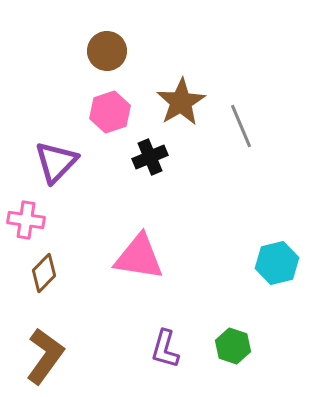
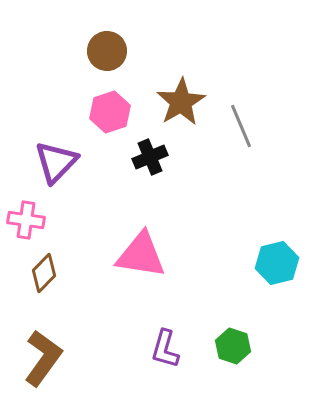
pink triangle: moved 2 px right, 2 px up
brown L-shape: moved 2 px left, 2 px down
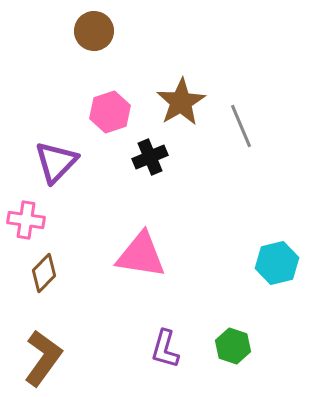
brown circle: moved 13 px left, 20 px up
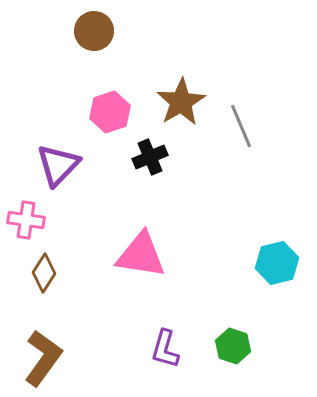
purple triangle: moved 2 px right, 3 px down
brown diamond: rotated 12 degrees counterclockwise
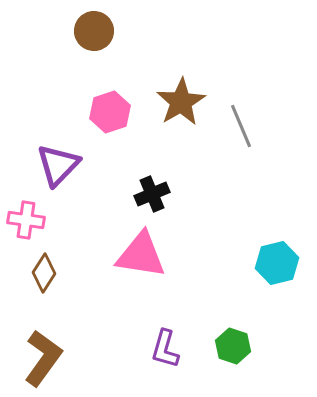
black cross: moved 2 px right, 37 px down
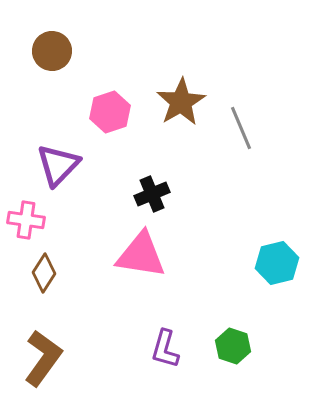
brown circle: moved 42 px left, 20 px down
gray line: moved 2 px down
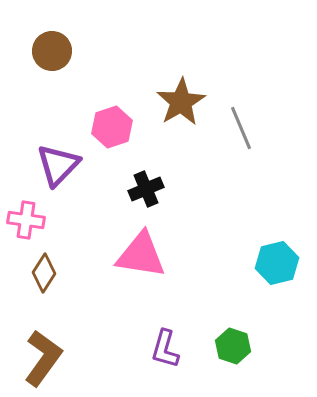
pink hexagon: moved 2 px right, 15 px down
black cross: moved 6 px left, 5 px up
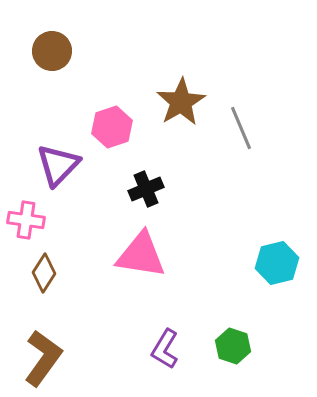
purple L-shape: rotated 15 degrees clockwise
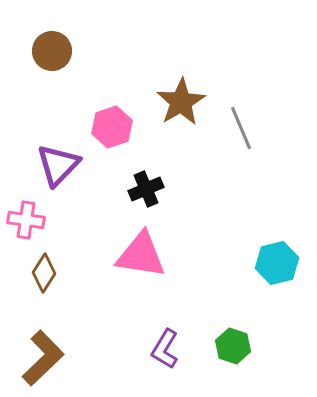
brown L-shape: rotated 10 degrees clockwise
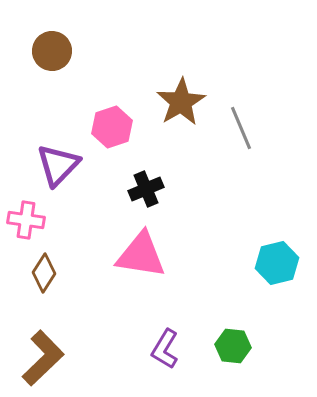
green hexagon: rotated 12 degrees counterclockwise
